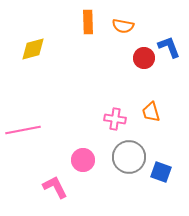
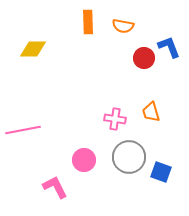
yellow diamond: rotated 16 degrees clockwise
pink circle: moved 1 px right
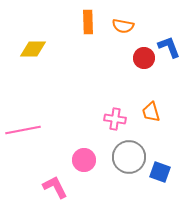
blue square: moved 1 px left
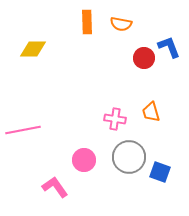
orange rectangle: moved 1 px left
orange semicircle: moved 2 px left, 2 px up
pink L-shape: rotated 8 degrees counterclockwise
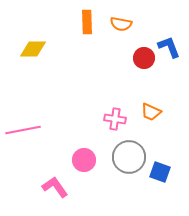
orange trapezoid: rotated 50 degrees counterclockwise
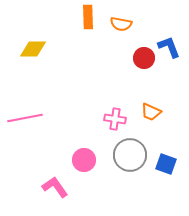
orange rectangle: moved 1 px right, 5 px up
pink line: moved 2 px right, 12 px up
gray circle: moved 1 px right, 2 px up
blue square: moved 6 px right, 8 px up
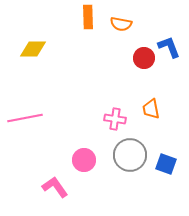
orange trapezoid: moved 3 px up; rotated 55 degrees clockwise
